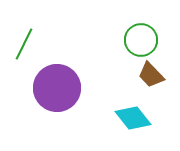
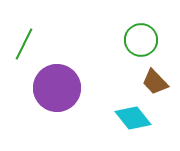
brown trapezoid: moved 4 px right, 7 px down
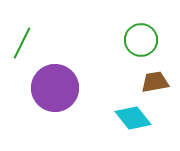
green line: moved 2 px left, 1 px up
brown trapezoid: rotated 124 degrees clockwise
purple circle: moved 2 px left
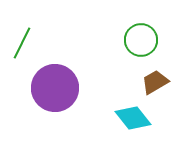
brown trapezoid: rotated 20 degrees counterclockwise
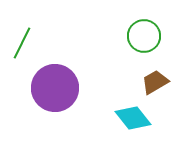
green circle: moved 3 px right, 4 px up
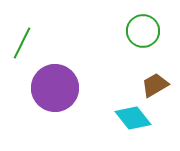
green circle: moved 1 px left, 5 px up
brown trapezoid: moved 3 px down
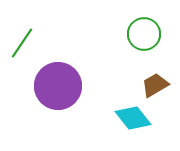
green circle: moved 1 px right, 3 px down
green line: rotated 8 degrees clockwise
purple circle: moved 3 px right, 2 px up
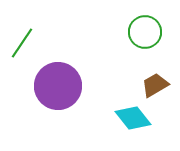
green circle: moved 1 px right, 2 px up
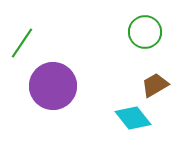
purple circle: moved 5 px left
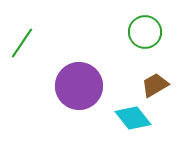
purple circle: moved 26 px right
